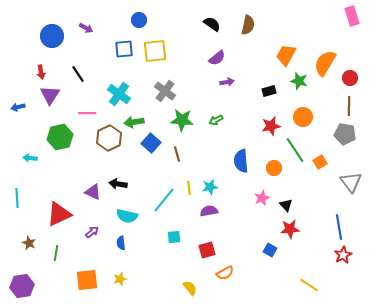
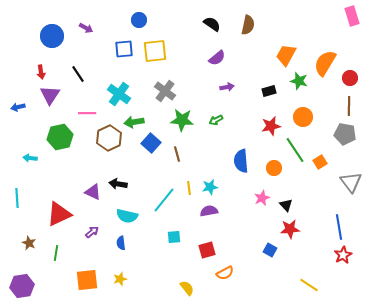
purple arrow at (227, 82): moved 5 px down
yellow semicircle at (190, 288): moved 3 px left
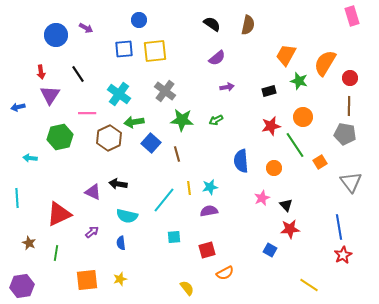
blue circle at (52, 36): moved 4 px right, 1 px up
green line at (295, 150): moved 5 px up
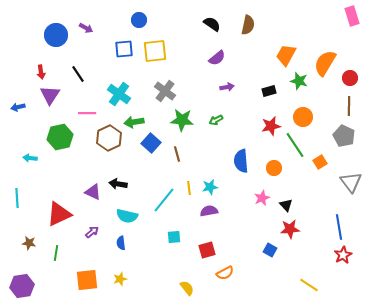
gray pentagon at (345, 134): moved 1 px left, 2 px down; rotated 15 degrees clockwise
brown star at (29, 243): rotated 16 degrees counterclockwise
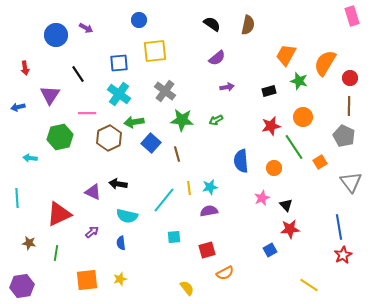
blue square at (124, 49): moved 5 px left, 14 px down
red arrow at (41, 72): moved 16 px left, 4 px up
green line at (295, 145): moved 1 px left, 2 px down
blue square at (270, 250): rotated 32 degrees clockwise
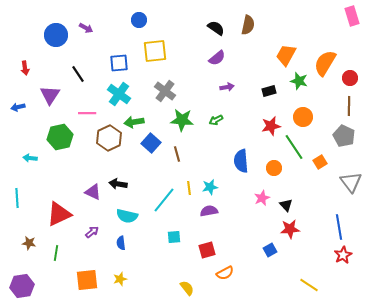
black semicircle at (212, 24): moved 4 px right, 4 px down
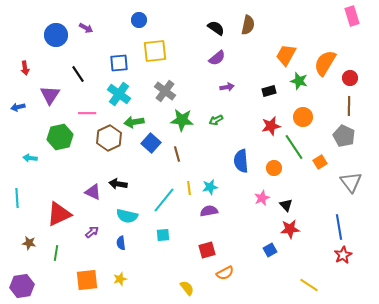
cyan square at (174, 237): moved 11 px left, 2 px up
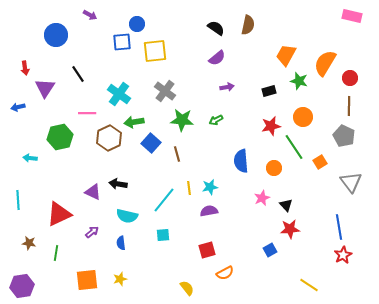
pink rectangle at (352, 16): rotated 60 degrees counterclockwise
blue circle at (139, 20): moved 2 px left, 4 px down
purple arrow at (86, 28): moved 4 px right, 13 px up
blue square at (119, 63): moved 3 px right, 21 px up
purple triangle at (50, 95): moved 5 px left, 7 px up
cyan line at (17, 198): moved 1 px right, 2 px down
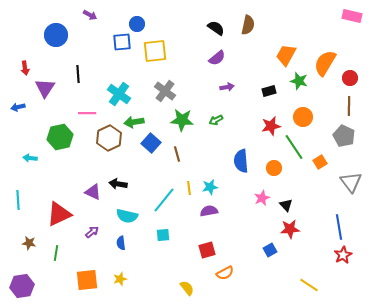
black line at (78, 74): rotated 30 degrees clockwise
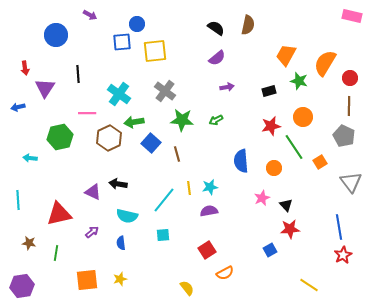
red triangle at (59, 214): rotated 12 degrees clockwise
red square at (207, 250): rotated 18 degrees counterclockwise
